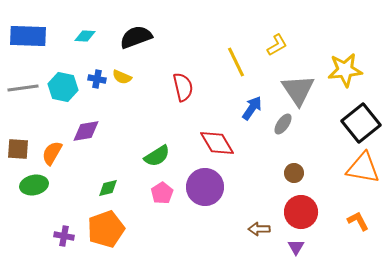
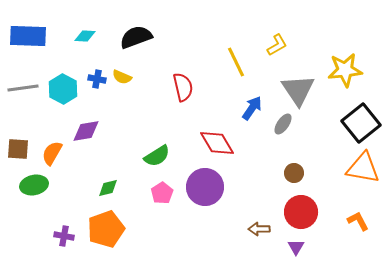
cyan hexagon: moved 2 px down; rotated 16 degrees clockwise
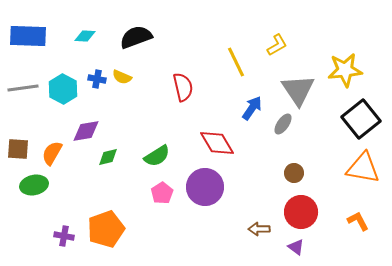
black square: moved 4 px up
green diamond: moved 31 px up
purple triangle: rotated 24 degrees counterclockwise
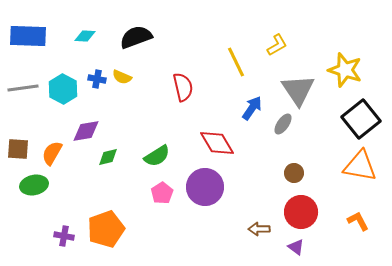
yellow star: rotated 24 degrees clockwise
orange triangle: moved 3 px left, 2 px up
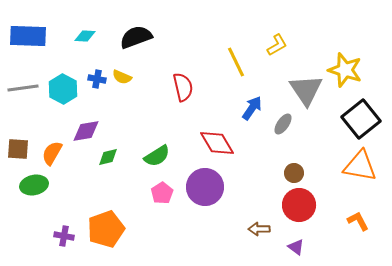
gray triangle: moved 8 px right
red circle: moved 2 px left, 7 px up
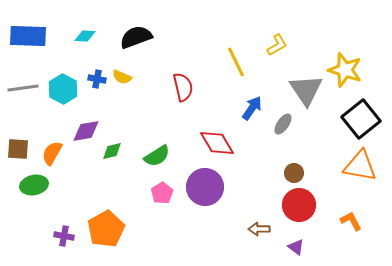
green diamond: moved 4 px right, 6 px up
orange L-shape: moved 7 px left
orange pentagon: rotated 9 degrees counterclockwise
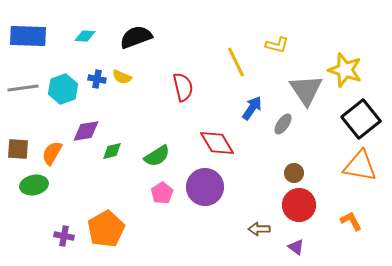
yellow L-shape: rotated 45 degrees clockwise
cyan hexagon: rotated 12 degrees clockwise
